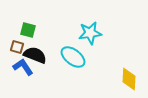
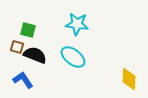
cyan star: moved 13 px left, 9 px up; rotated 15 degrees clockwise
blue L-shape: moved 13 px down
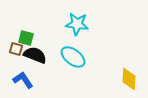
green square: moved 2 px left, 8 px down
brown square: moved 1 px left, 2 px down
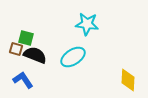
cyan star: moved 10 px right
cyan ellipse: rotated 70 degrees counterclockwise
yellow diamond: moved 1 px left, 1 px down
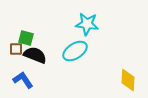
brown square: rotated 16 degrees counterclockwise
cyan ellipse: moved 2 px right, 6 px up
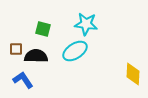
cyan star: moved 1 px left
green square: moved 17 px right, 9 px up
black semicircle: moved 1 px right, 1 px down; rotated 20 degrees counterclockwise
yellow diamond: moved 5 px right, 6 px up
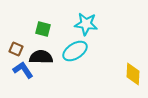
brown square: rotated 24 degrees clockwise
black semicircle: moved 5 px right, 1 px down
blue L-shape: moved 10 px up
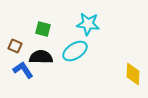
cyan star: moved 2 px right
brown square: moved 1 px left, 3 px up
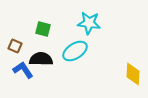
cyan star: moved 1 px right, 1 px up
black semicircle: moved 2 px down
